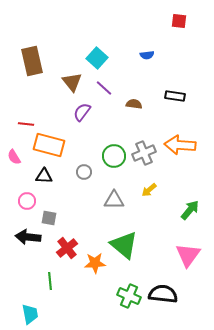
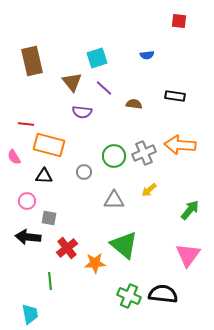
cyan square: rotated 30 degrees clockwise
purple semicircle: rotated 120 degrees counterclockwise
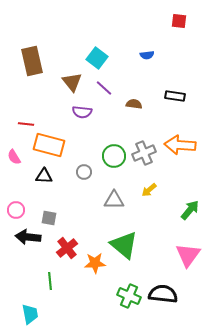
cyan square: rotated 35 degrees counterclockwise
pink circle: moved 11 px left, 9 px down
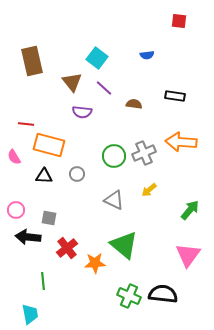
orange arrow: moved 1 px right, 3 px up
gray circle: moved 7 px left, 2 px down
gray triangle: rotated 25 degrees clockwise
green line: moved 7 px left
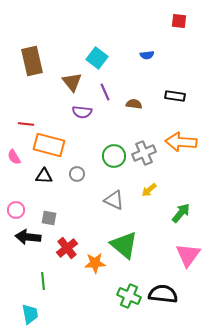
purple line: moved 1 px right, 4 px down; rotated 24 degrees clockwise
green arrow: moved 9 px left, 3 px down
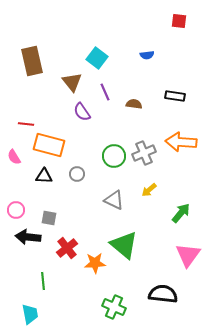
purple semicircle: rotated 48 degrees clockwise
green cross: moved 15 px left, 11 px down
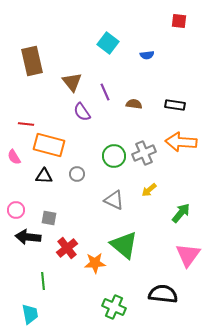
cyan square: moved 11 px right, 15 px up
black rectangle: moved 9 px down
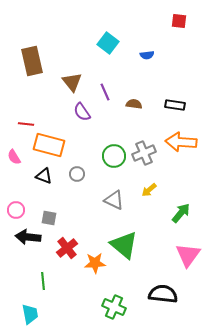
black triangle: rotated 18 degrees clockwise
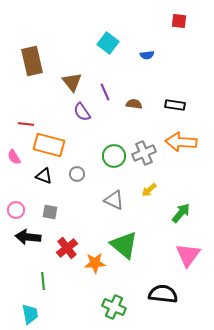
gray square: moved 1 px right, 6 px up
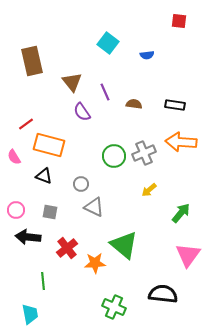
red line: rotated 42 degrees counterclockwise
gray circle: moved 4 px right, 10 px down
gray triangle: moved 20 px left, 7 px down
